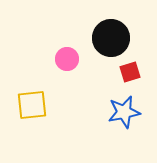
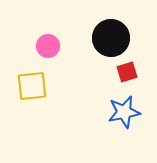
pink circle: moved 19 px left, 13 px up
red square: moved 3 px left
yellow square: moved 19 px up
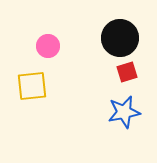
black circle: moved 9 px right
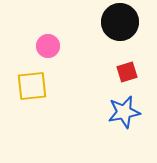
black circle: moved 16 px up
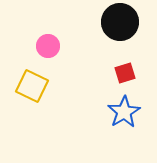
red square: moved 2 px left, 1 px down
yellow square: rotated 32 degrees clockwise
blue star: rotated 20 degrees counterclockwise
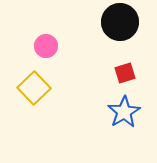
pink circle: moved 2 px left
yellow square: moved 2 px right, 2 px down; rotated 20 degrees clockwise
